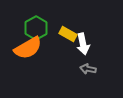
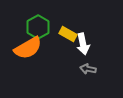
green hexagon: moved 2 px right, 1 px up
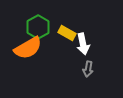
yellow rectangle: moved 1 px left, 1 px up
gray arrow: rotated 91 degrees counterclockwise
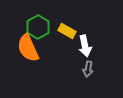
yellow rectangle: moved 2 px up
white arrow: moved 2 px right, 2 px down
orange semicircle: rotated 96 degrees clockwise
